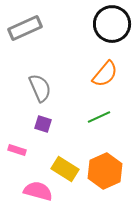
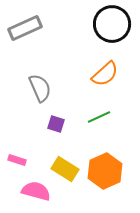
orange semicircle: rotated 8 degrees clockwise
purple square: moved 13 px right
pink rectangle: moved 10 px down
pink semicircle: moved 2 px left
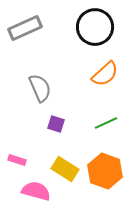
black circle: moved 17 px left, 3 px down
green line: moved 7 px right, 6 px down
orange hexagon: rotated 16 degrees counterclockwise
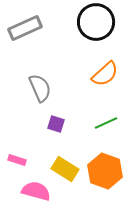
black circle: moved 1 px right, 5 px up
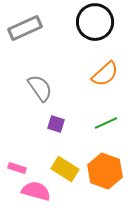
black circle: moved 1 px left
gray semicircle: rotated 12 degrees counterclockwise
pink rectangle: moved 8 px down
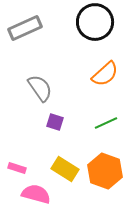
purple square: moved 1 px left, 2 px up
pink semicircle: moved 3 px down
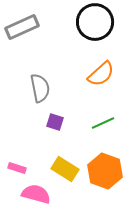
gray rectangle: moved 3 px left, 1 px up
orange semicircle: moved 4 px left
gray semicircle: rotated 24 degrees clockwise
green line: moved 3 px left
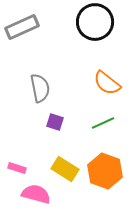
orange semicircle: moved 6 px right, 9 px down; rotated 80 degrees clockwise
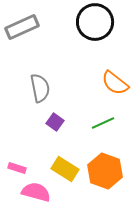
orange semicircle: moved 8 px right
purple square: rotated 18 degrees clockwise
pink semicircle: moved 2 px up
